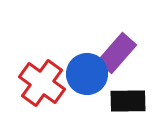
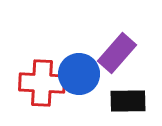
blue circle: moved 8 px left
red cross: rotated 33 degrees counterclockwise
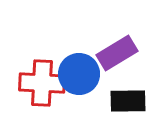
purple rectangle: rotated 18 degrees clockwise
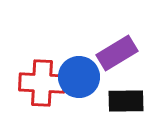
blue circle: moved 3 px down
black rectangle: moved 2 px left
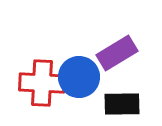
black rectangle: moved 4 px left, 3 px down
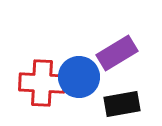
black rectangle: rotated 9 degrees counterclockwise
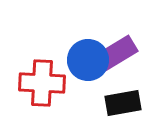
blue circle: moved 9 px right, 17 px up
black rectangle: moved 1 px right, 1 px up
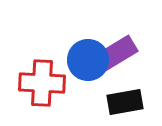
black rectangle: moved 2 px right, 1 px up
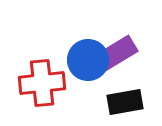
red cross: rotated 9 degrees counterclockwise
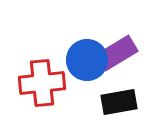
blue circle: moved 1 px left
black rectangle: moved 6 px left
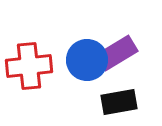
red cross: moved 13 px left, 17 px up
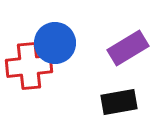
purple rectangle: moved 11 px right, 5 px up
blue circle: moved 32 px left, 17 px up
